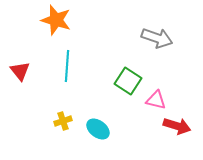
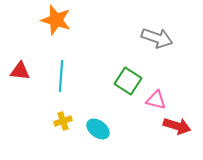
cyan line: moved 6 px left, 10 px down
red triangle: rotated 45 degrees counterclockwise
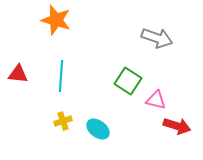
red triangle: moved 2 px left, 3 px down
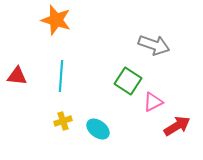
gray arrow: moved 3 px left, 7 px down
red triangle: moved 1 px left, 2 px down
pink triangle: moved 3 px left, 2 px down; rotated 40 degrees counterclockwise
red arrow: rotated 48 degrees counterclockwise
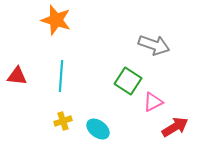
red arrow: moved 2 px left, 1 px down
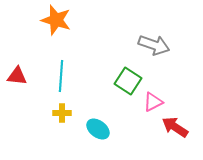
yellow cross: moved 1 px left, 8 px up; rotated 18 degrees clockwise
red arrow: rotated 116 degrees counterclockwise
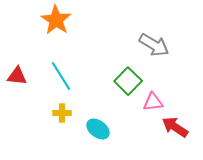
orange star: rotated 16 degrees clockwise
gray arrow: rotated 12 degrees clockwise
cyan line: rotated 36 degrees counterclockwise
green square: rotated 12 degrees clockwise
pink triangle: rotated 20 degrees clockwise
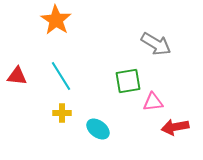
gray arrow: moved 2 px right, 1 px up
green square: rotated 36 degrees clockwise
red arrow: rotated 44 degrees counterclockwise
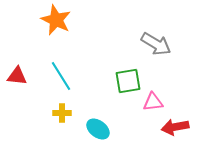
orange star: rotated 8 degrees counterclockwise
